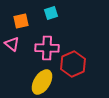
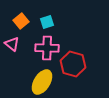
cyan square: moved 4 px left, 9 px down
orange square: rotated 28 degrees counterclockwise
red hexagon: rotated 20 degrees counterclockwise
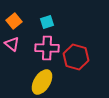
orange square: moved 7 px left
red hexagon: moved 3 px right, 7 px up
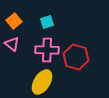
pink cross: moved 2 px down
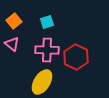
red hexagon: rotated 10 degrees clockwise
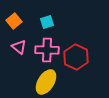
pink triangle: moved 7 px right, 3 px down
yellow ellipse: moved 4 px right
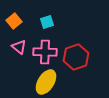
pink cross: moved 2 px left, 2 px down
red hexagon: rotated 15 degrees clockwise
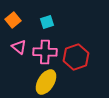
orange square: moved 1 px left, 1 px up
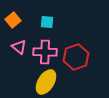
cyan square: rotated 24 degrees clockwise
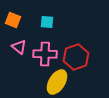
orange square: rotated 28 degrees counterclockwise
pink cross: moved 2 px down
yellow ellipse: moved 11 px right
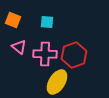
red hexagon: moved 2 px left, 2 px up
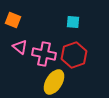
cyan square: moved 26 px right
pink triangle: moved 1 px right
pink cross: moved 1 px left; rotated 10 degrees clockwise
yellow ellipse: moved 3 px left
